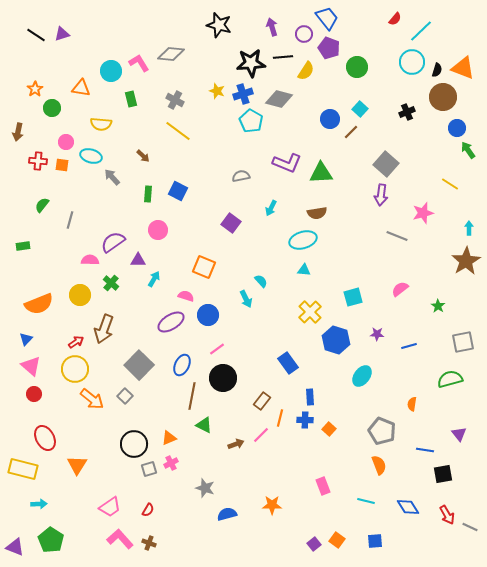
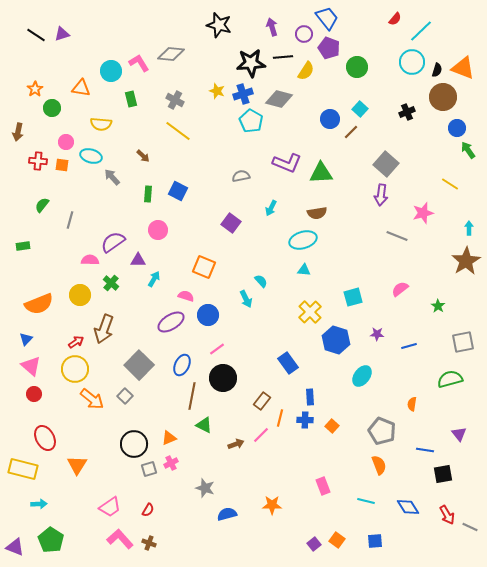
orange square at (329, 429): moved 3 px right, 3 px up
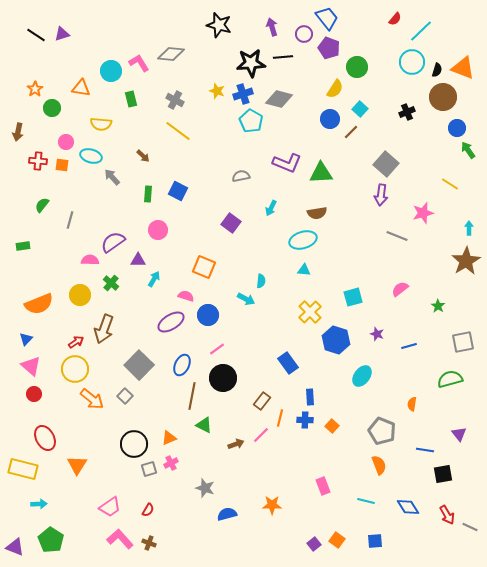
yellow semicircle at (306, 71): moved 29 px right, 18 px down
cyan semicircle at (261, 281): rotated 48 degrees clockwise
cyan arrow at (246, 299): rotated 36 degrees counterclockwise
purple star at (377, 334): rotated 16 degrees clockwise
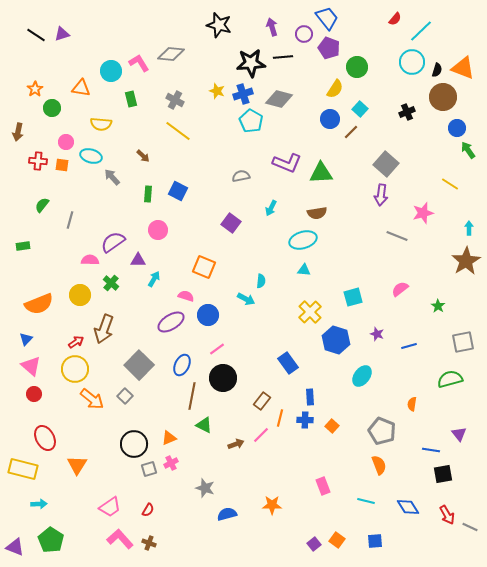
blue line at (425, 450): moved 6 px right
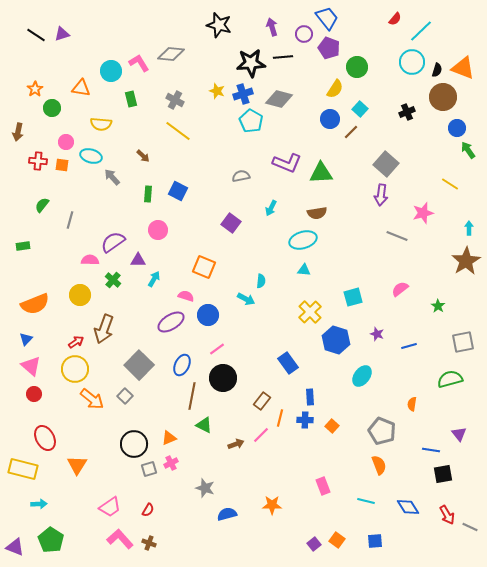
green cross at (111, 283): moved 2 px right, 3 px up
orange semicircle at (39, 304): moved 4 px left
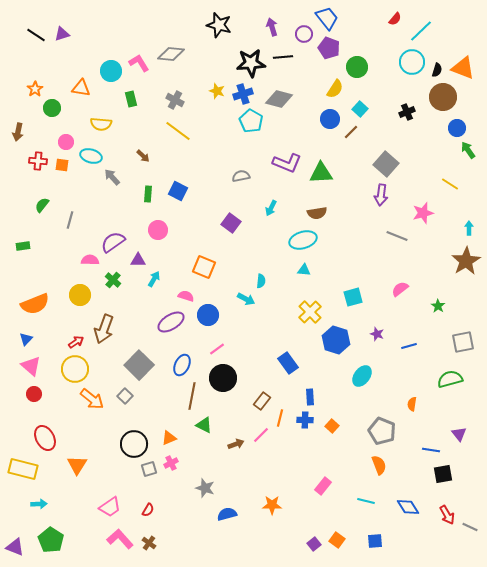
pink rectangle at (323, 486): rotated 60 degrees clockwise
brown cross at (149, 543): rotated 16 degrees clockwise
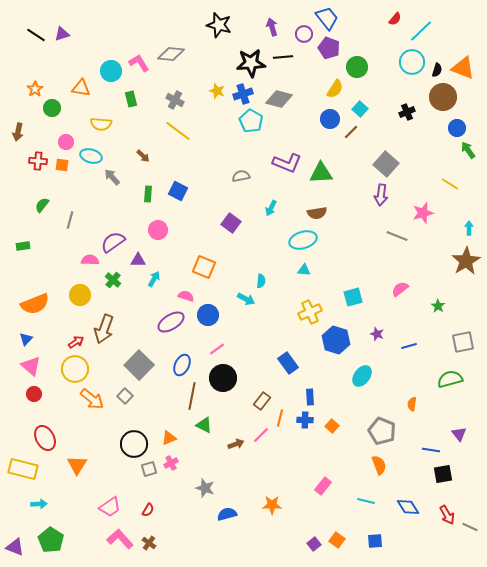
yellow cross at (310, 312): rotated 20 degrees clockwise
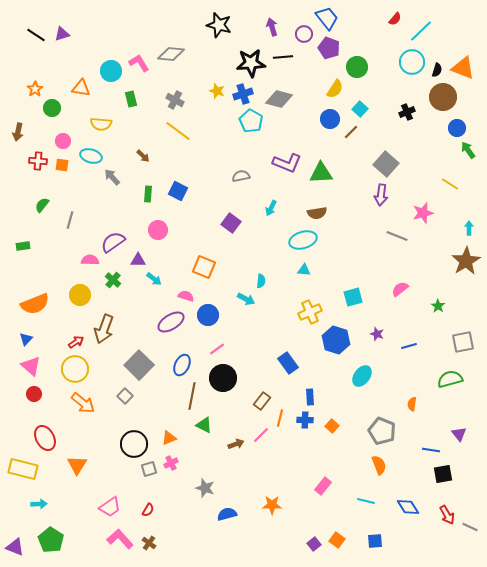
pink circle at (66, 142): moved 3 px left, 1 px up
cyan arrow at (154, 279): rotated 98 degrees clockwise
orange arrow at (92, 399): moved 9 px left, 4 px down
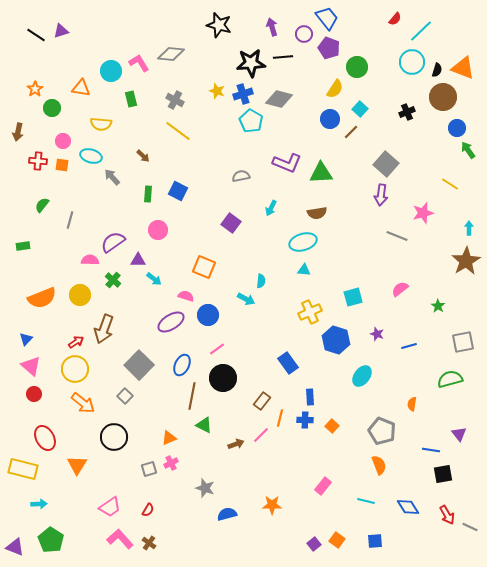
purple triangle at (62, 34): moved 1 px left, 3 px up
cyan ellipse at (303, 240): moved 2 px down
orange semicircle at (35, 304): moved 7 px right, 6 px up
black circle at (134, 444): moved 20 px left, 7 px up
